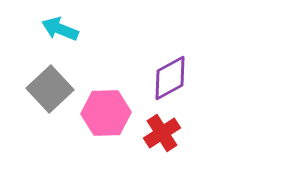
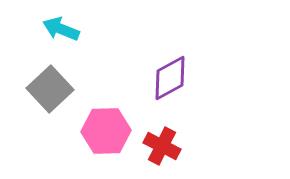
cyan arrow: moved 1 px right
pink hexagon: moved 18 px down
red cross: moved 13 px down; rotated 30 degrees counterclockwise
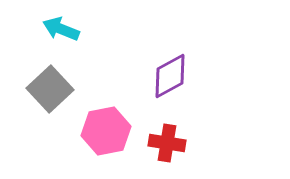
purple diamond: moved 2 px up
pink hexagon: rotated 9 degrees counterclockwise
red cross: moved 5 px right, 3 px up; rotated 18 degrees counterclockwise
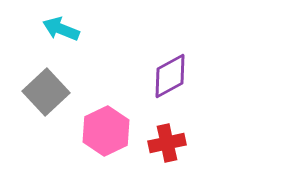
gray square: moved 4 px left, 3 px down
pink hexagon: rotated 15 degrees counterclockwise
red cross: rotated 21 degrees counterclockwise
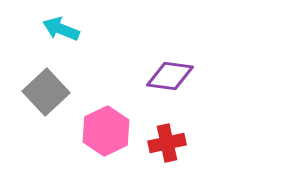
purple diamond: rotated 36 degrees clockwise
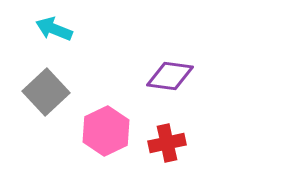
cyan arrow: moved 7 px left
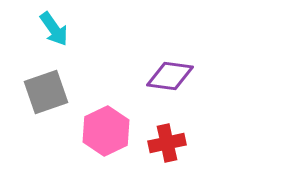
cyan arrow: rotated 147 degrees counterclockwise
gray square: rotated 24 degrees clockwise
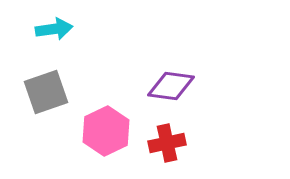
cyan arrow: rotated 63 degrees counterclockwise
purple diamond: moved 1 px right, 10 px down
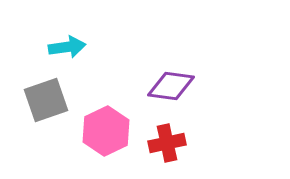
cyan arrow: moved 13 px right, 18 px down
gray square: moved 8 px down
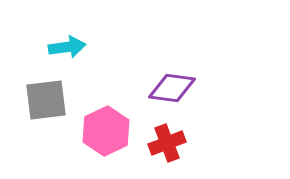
purple diamond: moved 1 px right, 2 px down
gray square: rotated 12 degrees clockwise
red cross: rotated 9 degrees counterclockwise
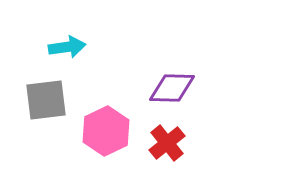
purple diamond: rotated 6 degrees counterclockwise
red cross: rotated 18 degrees counterclockwise
